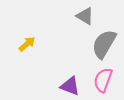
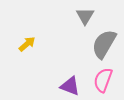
gray triangle: rotated 30 degrees clockwise
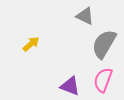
gray triangle: rotated 36 degrees counterclockwise
yellow arrow: moved 4 px right
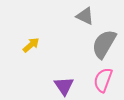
yellow arrow: moved 1 px down
purple triangle: moved 6 px left; rotated 35 degrees clockwise
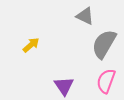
pink semicircle: moved 3 px right, 1 px down
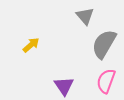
gray triangle: rotated 24 degrees clockwise
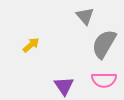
pink semicircle: moved 2 px left, 1 px up; rotated 110 degrees counterclockwise
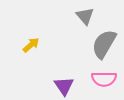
pink semicircle: moved 1 px up
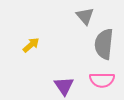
gray semicircle: rotated 24 degrees counterclockwise
pink semicircle: moved 2 px left, 1 px down
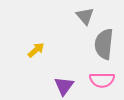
yellow arrow: moved 5 px right, 5 px down
purple triangle: rotated 10 degrees clockwise
